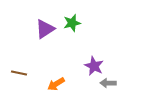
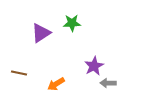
green star: rotated 12 degrees clockwise
purple triangle: moved 4 px left, 4 px down
purple star: rotated 18 degrees clockwise
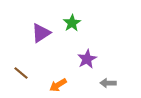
green star: rotated 30 degrees counterclockwise
purple star: moved 7 px left, 7 px up
brown line: moved 2 px right; rotated 28 degrees clockwise
orange arrow: moved 2 px right, 1 px down
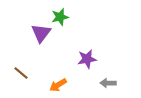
green star: moved 12 px left, 6 px up; rotated 18 degrees clockwise
purple triangle: rotated 20 degrees counterclockwise
purple star: rotated 18 degrees clockwise
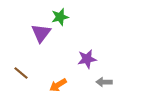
gray arrow: moved 4 px left, 1 px up
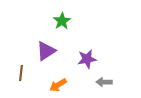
green star: moved 2 px right, 4 px down; rotated 18 degrees counterclockwise
purple triangle: moved 5 px right, 18 px down; rotated 20 degrees clockwise
brown line: rotated 56 degrees clockwise
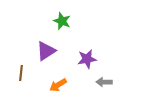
green star: rotated 18 degrees counterclockwise
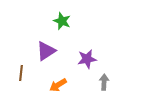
gray arrow: rotated 91 degrees clockwise
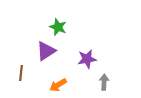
green star: moved 4 px left, 6 px down
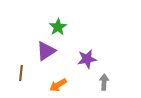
green star: rotated 18 degrees clockwise
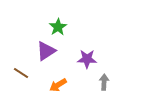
purple star: rotated 12 degrees clockwise
brown line: rotated 63 degrees counterclockwise
